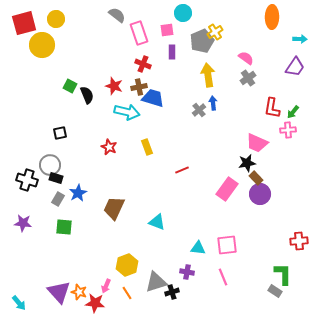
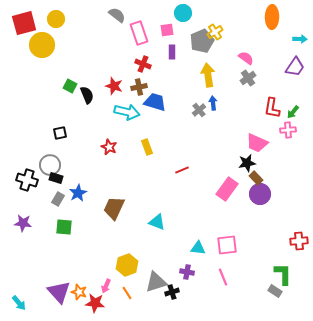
blue trapezoid at (153, 98): moved 2 px right, 4 px down
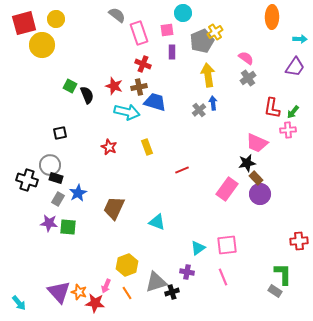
purple star at (23, 223): moved 26 px right
green square at (64, 227): moved 4 px right
cyan triangle at (198, 248): rotated 42 degrees counterclockwise
